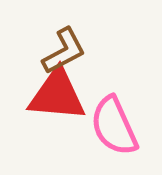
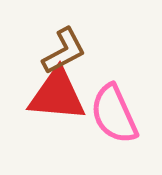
pink semicircle: moved 12 px up
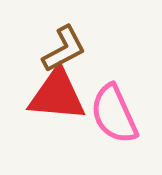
brown L-shape: moved 2 px up
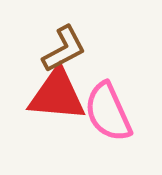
pink semicircle: moved 6 px left, 2 px up
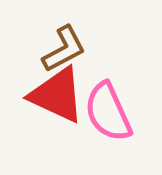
red triangle: rotated 20 degrees clockwise
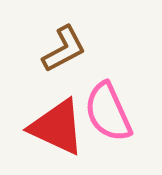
red triangle: moved 32 px down
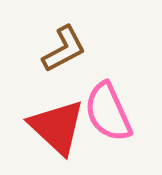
red triangle: rotated 18 degrees clockwise
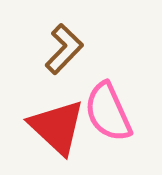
brown L-shape: rotated 18 degrees counterclockwise
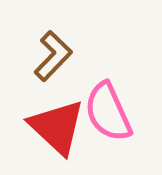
brown L-shape: moved 11 px left, 7 px down
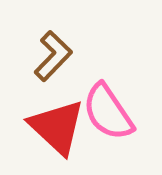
pink semicircle: rotated 10 degrees counterclockwise
